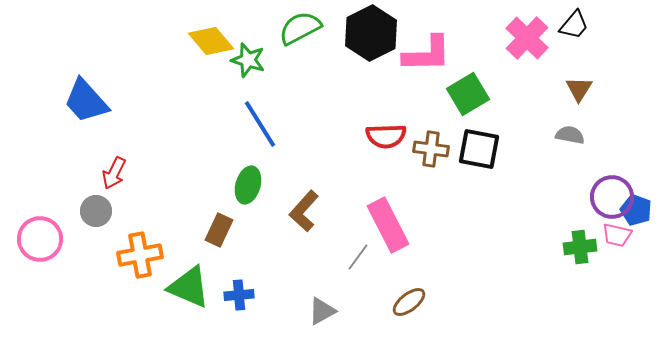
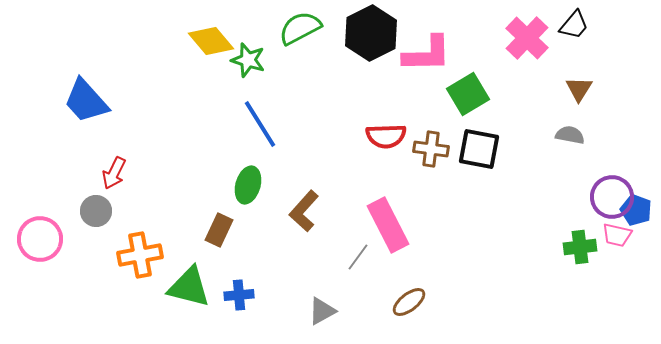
green triangle: rotated 9 degrees counterclockwise
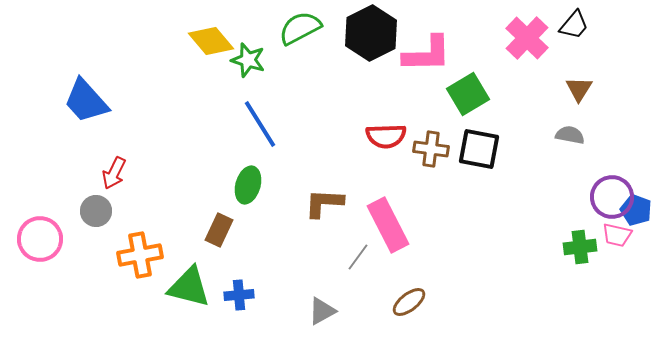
brown L-shape: moved 20 px right, 8 px up; rotated 51 degrees clockwise
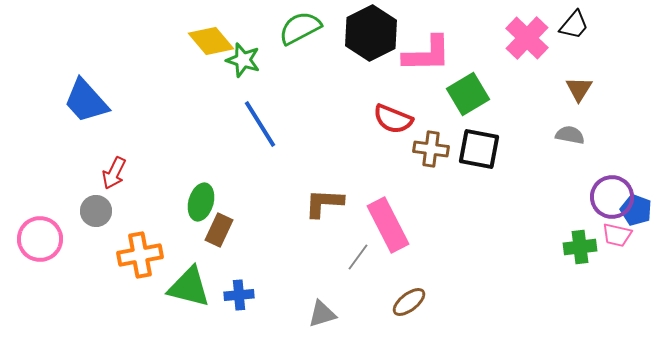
green star: moved 5 px left
red semicircle: moved 7 px right, 17 px up; rotated 24 degrees clockwise
green ellipse: moved 47 px left, 17 px down
gray triangle: moved 3 px down; rotated 12 degrees clockwise
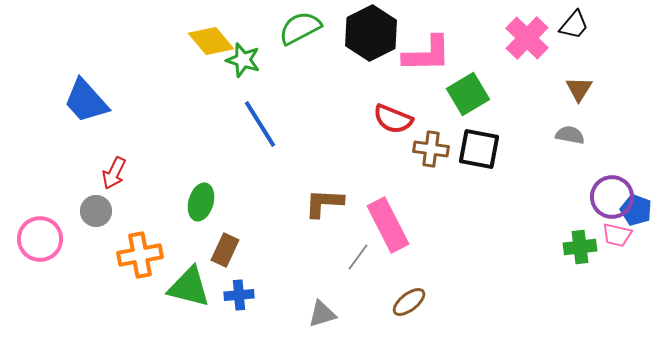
brown rectangle: moved 6 px right, 20 px down
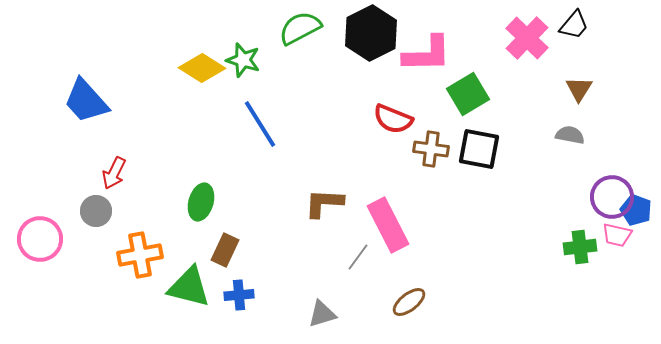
yellow diamond: moved 9 px left, 27 px down; rotated 18 degrees counterclockwise
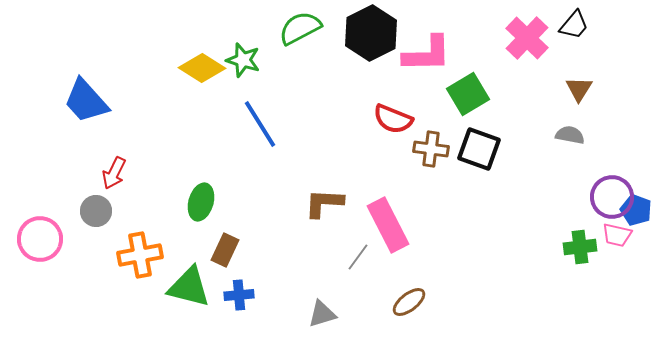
black square: rotated 9 degrees clockwise
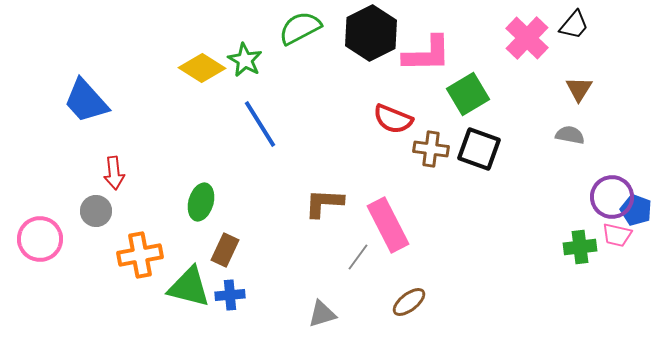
green star: moved 2 px right; rotated 12 degrees clockwise
red arrow: rotated 32 degrees counterclockwise
blue cross: moved 9 px left
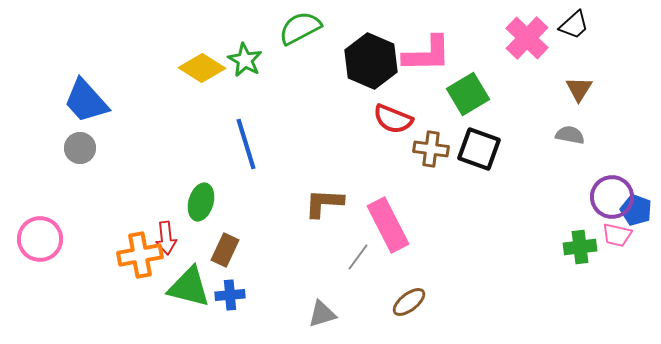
black trapezoid: rotated 8 degrees clockwise
black hexagon: moved 28 px down; rotated 10 degrees counterclockwise
blue line: moved 14 px left, 20 px down; rotated 15 degrees clockwise
red arrow: moved 52 px right, 65 px down
gray circle: moved 16 px left, 63 px up
